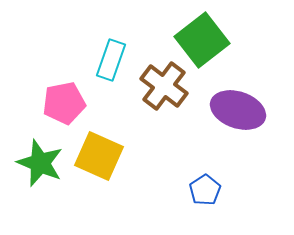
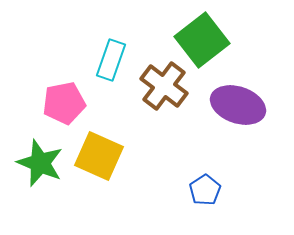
purple ellipse: moved 5 px up
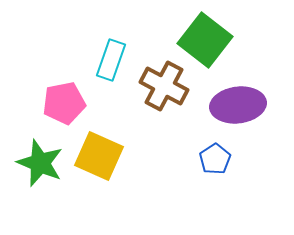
green square: moved 3 px right; rotated 14 degrees counterclockwise
brown cross: rotated 9 degrees counterclockwise
purple ellipse: rotated 26 degrees counterclockwise
blue pentagon: moved 10 px right, 31 px up
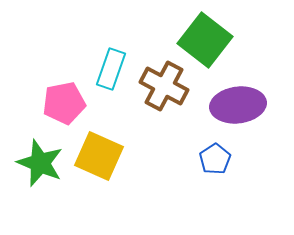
cyan rectangle: moved 9 px down
